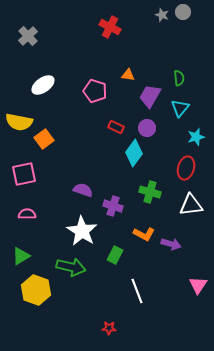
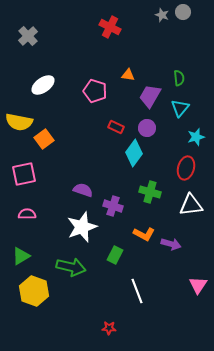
white star: moved 4 px up; rotated 20 degrees clockwise
yellow hexagon: moved 2 px left, 1 px down
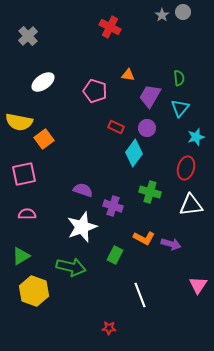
gray star: rotated 16 degrees clockwise
white ellipse: moved 3 px up
orange L-shape: moved 4 px down
white line: moved 3 px right, 4 px down
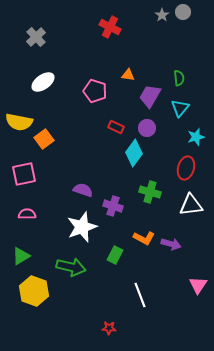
gray cross: moved 8 px right, 1 px down
